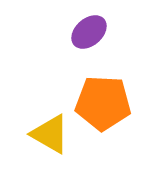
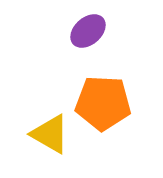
purple ellipse: moved 1 px left, 1 px up
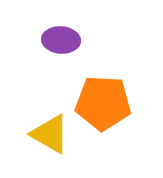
purple ellipse: moved 27 px left, 9 px down; rotated 45 degrees clockwise
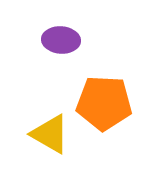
orange pentagon: moved 1 px right
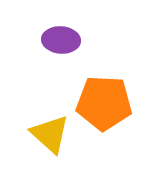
yellow triangle: rotated 12 degrees clockwise
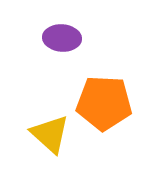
purple ellipse: moved 1 px right, 2 px up
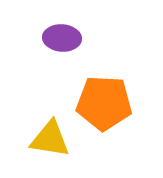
yellow triangle: moved 5 px down; rotated 33 degrees counterclockwise
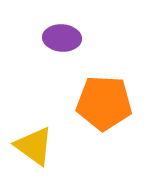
yellow triangle: moved 16 px left, 7 px down; rotated 27 degrees clockwise
